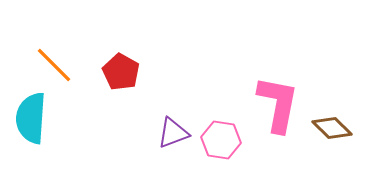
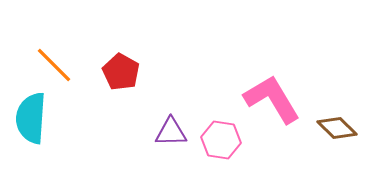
pink L-shape: moved 6 px left, 5 px up; rotated 42 degrees counterclockwise
brown diamond: moved 5 px right
purple triangle: moved 2 px left, 1 px up; rotated 20 degrees clockwise
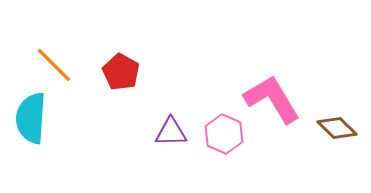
pink hexagon: moved 3 px right, 6 px up; rotated 15 degrees clockwise
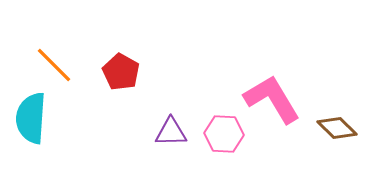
pink hexagon: rotated 21 degrees counterclockwise
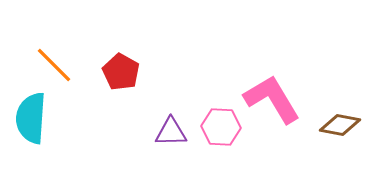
brown diamond: moved 3 px right, 3 px up; rotated 33 degrees counterclockwise
pink hexagon: moved 3 px left, 7 px up
